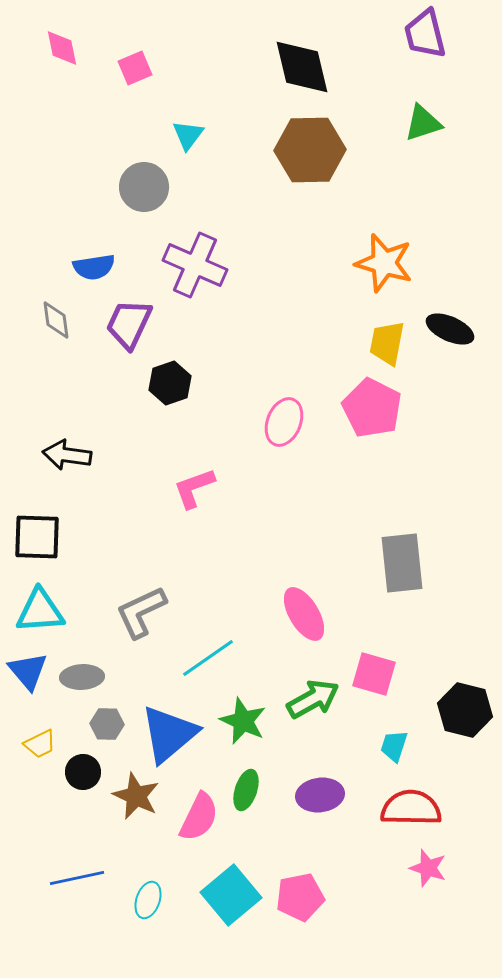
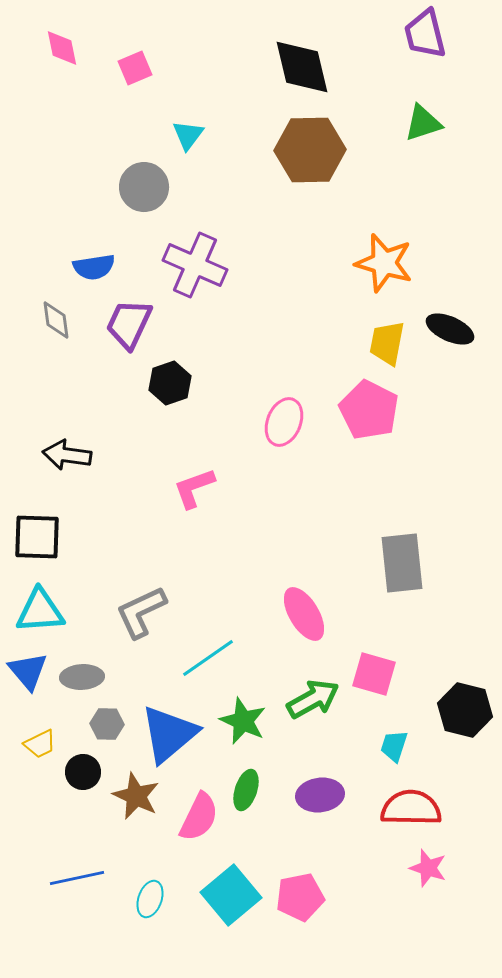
pink pentagon at (372, 408): moved 3 px left, 2 px down
cyan ellipse at (148, 900): moved 2 px right, 1 px up
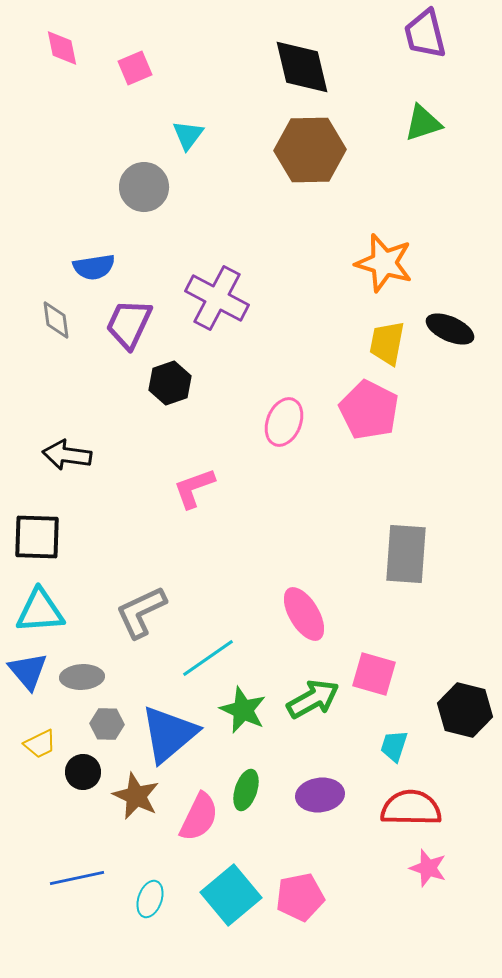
purple cross at (195, 265): moved 22 px right, 33 px down; rotated 4 degrees clockwise
gray rectangle at (402, 563): moved 4 px right, 9 px up; rotated 10 degrees clockwise
green star at (243, 721): moved 11 px up
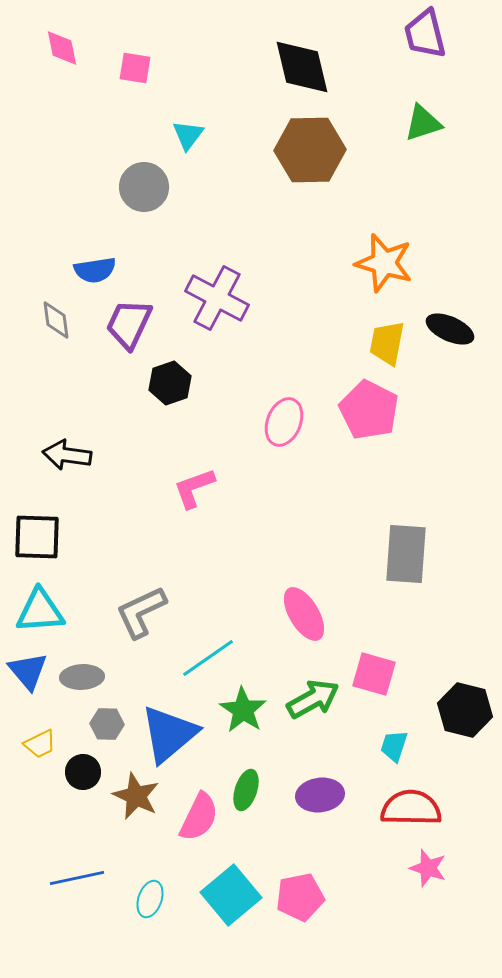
pink square at (135, 68): rotated 32 degrees clockwise
blue semicircle at (94, 267): moved 1 px right, 3 px down
green star at (243, 710): rotated 9 degrees clockwise
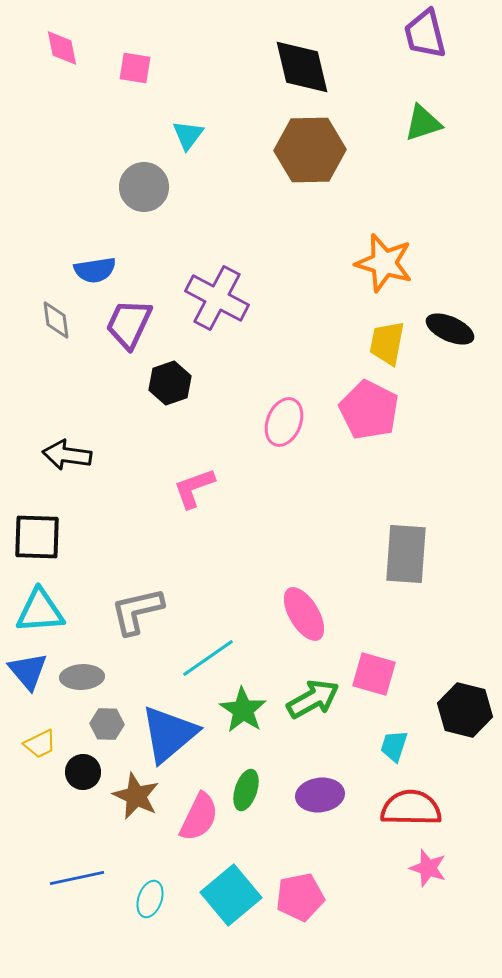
gray L-shape at (141, 612): moved 4 px left, 1 px up; rotated 12 degrees clockwise
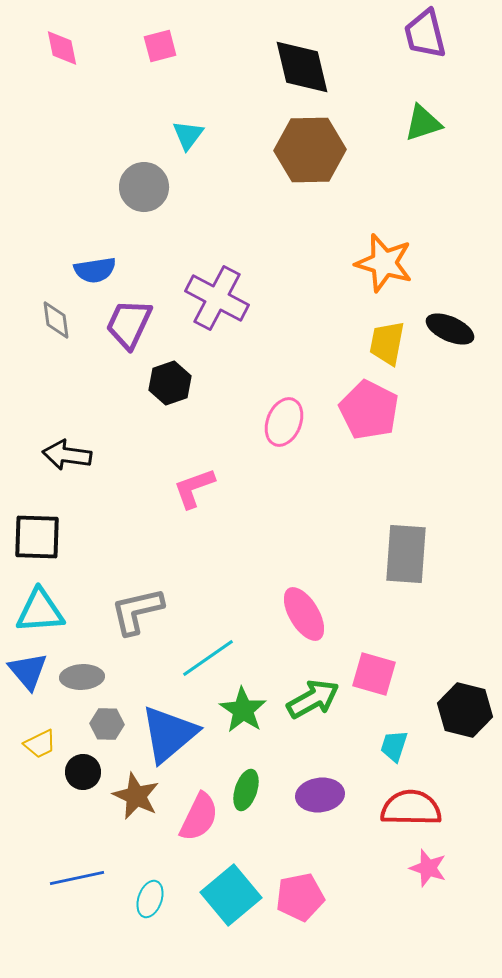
pink square at (135, 68): moved 25 px right, 22 px up; rotated 24 degrees counterclockwise
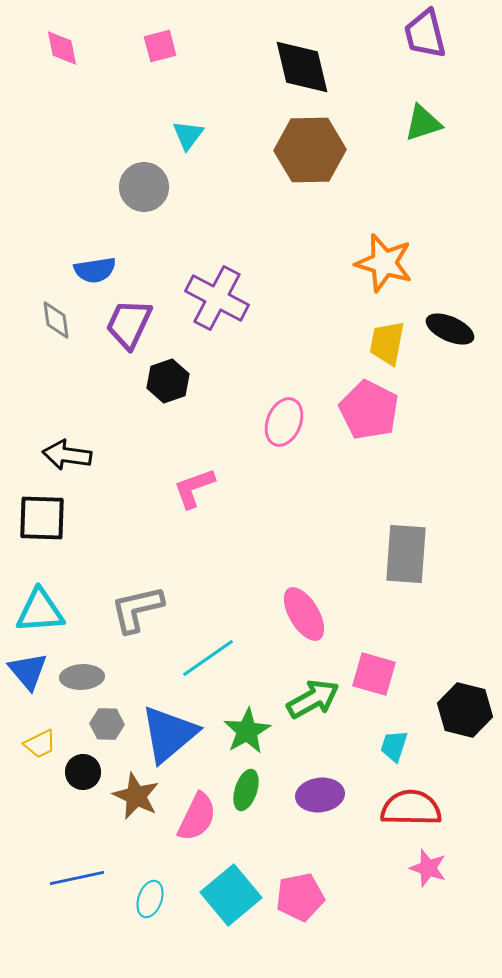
black hexagon at (170, 383): moved 2 px left, 2 px up
black square at (37, 537): moved 5 px right, 19 px up
gray L-shape at (137, 611): moved 2 px up
green star at (243, 710): moved 4 px right, 21 px down; rotated 9 degrees clockwise
pink semicircle at (199, 817): moved 2 px left
